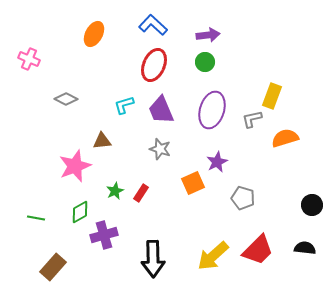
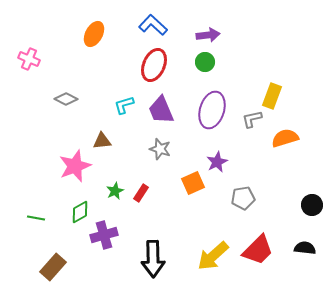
gray pentagon: rotated 25 degrees counterclockwise
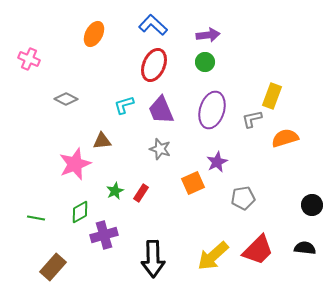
pink star: moved 2 px up
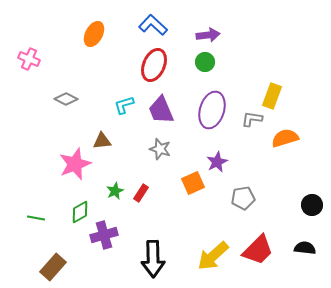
gray L-shape: rotated 20 degrees clockwise
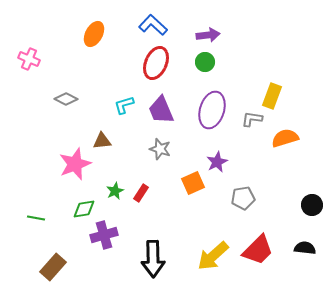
red ellipse: moved 2 px right, 2 px up
green diamond: moved 4 px right, 3 px up; rotated 20 degrees clockwise
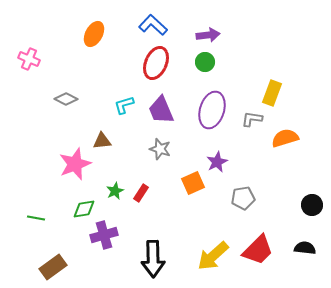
yellow rectangle: moved 3 px up
brown rectangle: rotated 12 degrees clockwise
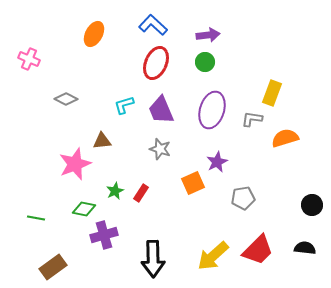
green diamond: rotated 20 degrees clockwise
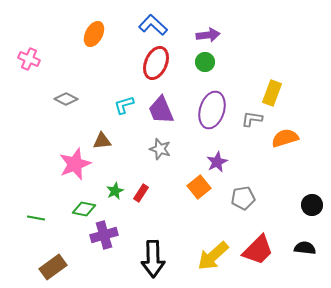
orange square: moved 6 px right, 4 px down; rotated 15 degrees counterclockwise
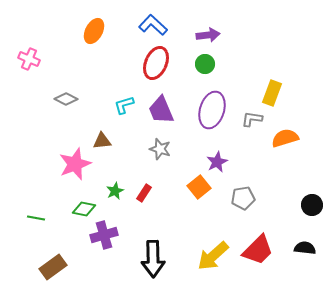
orange ellipse: moved 3 px up
green circle: moved 2 px down
red rectangle: moved 3 px right
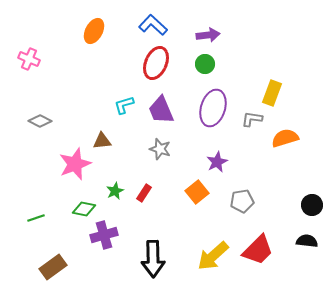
gray diamond: moved 26 px left, 22 px down
purple ellipse: moved 1 px right, 2 px up
orange square: moved 2 px left, 5 px down
gray pentagon: moved 1 px left, 3 px down
green line: rotated 30 degrees counterclockwise
black semicircle: moved 2 px right, 7 px up
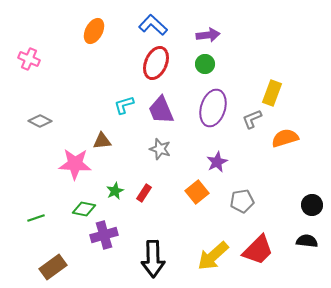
gray L-shape: rotated 30 degrees counterclockwise
pink star: rotated 24 degrees clockwise
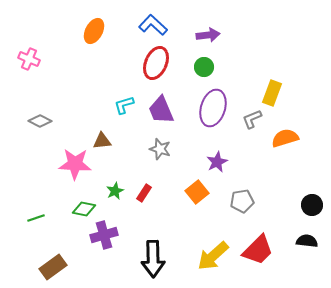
green circle: moved 1 px left, 3 px down
